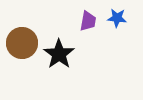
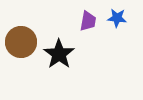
brown circle: moved 1 px left, 1 px up
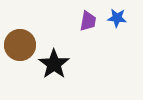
brown circle: moved 1 px left, 3 px down
black star: moved 5 px left, 10 px down
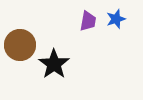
blue star: moved 1 px left, 1 px down; rotated 24 degrees counterclockwise
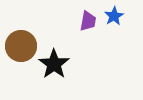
blue star: moved 2 px left, 3 px up; rotated 12 degrees counterclockwise
brown circle: moved 1 px right, 1 px down
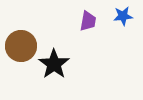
blue star: moved 9 px right; rotated 24 degrees clockwise
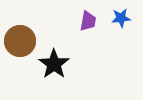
blue star: moved 2 px left, 2 px down
brown circle: moved 1 px left, 5 px up
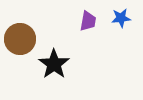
brown circle: moved 2 px up
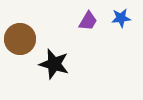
purple trapezoid: rotated 20 degrees clockwise
black star: rotated 20 degrees counterclockwise
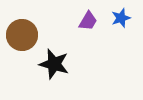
blue star: rotated 12 degrees counterclockwise
brown circle: moved 2 px right, 4 px up
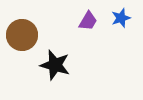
black star: moved 1 px right, 1 px down
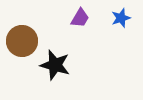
purple trapezoid: moved 8 px left, 3 px up
brown circle: moved 6 px down
